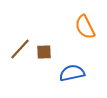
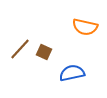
orange semicircle: rotated 50 degrees counterclockwise
brown square: rotated 28 degrees clockwise
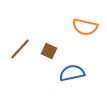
brown square: moved 5 px right, 1 px up
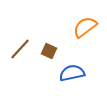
orange semicircle: rotated 130 degrees clockwise
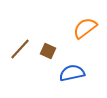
orange semicircle: moved 1 px down
brown square: moved 1 px left
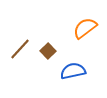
brown square: rotated 21 degrees clockwise
blue semicircle: moved 1 px right, 2 px up
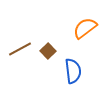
brown line: rotated 20 degrees clockwise
blue semicircle: rotated 95 degrees clockwise
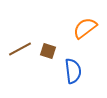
brown square: rotated 28 degrees counterclockwise
